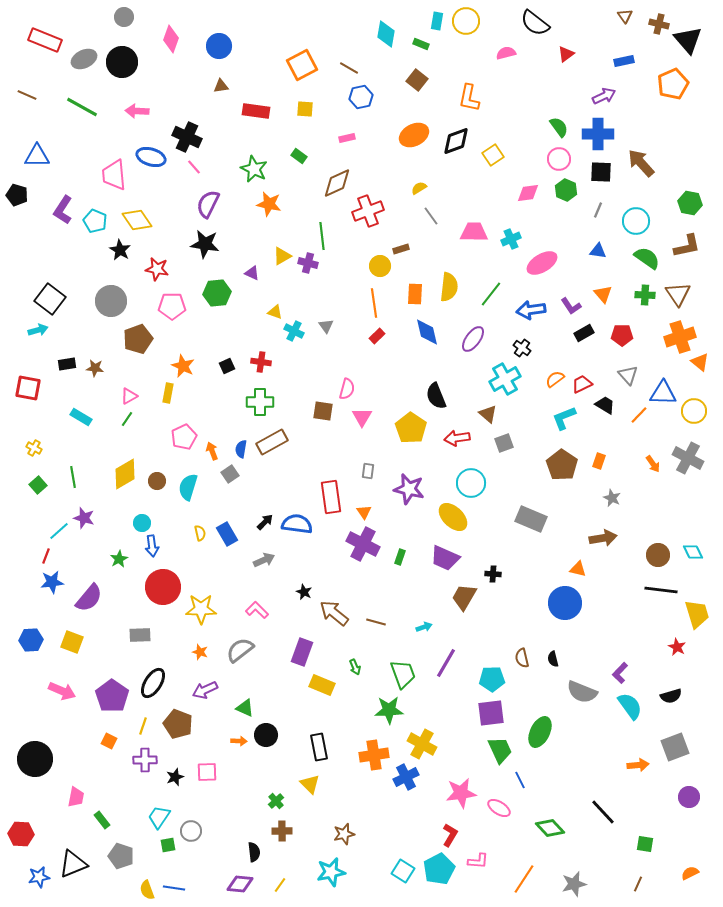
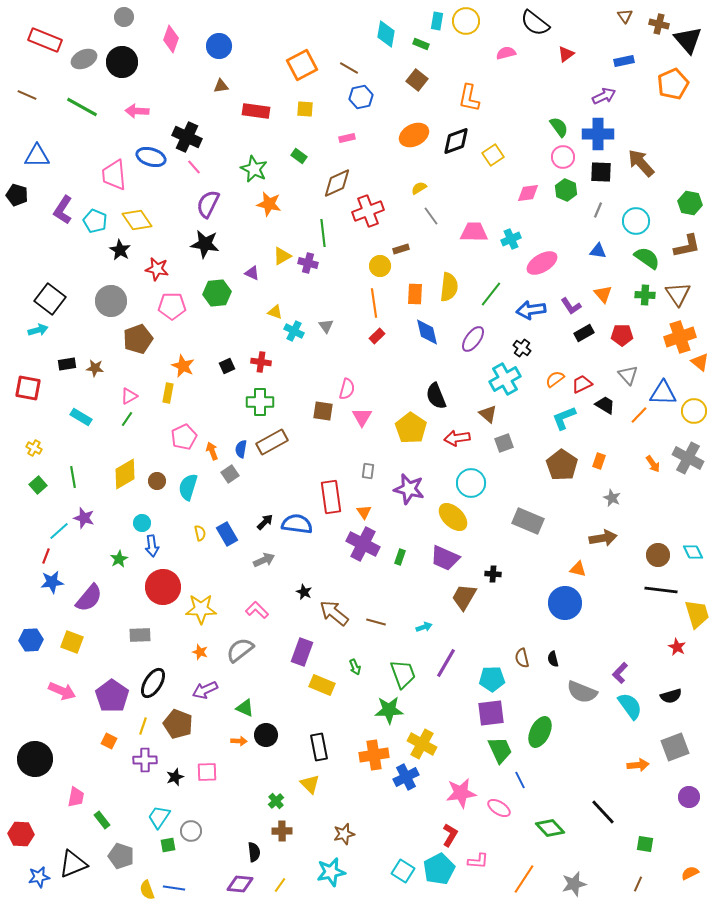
pink circle at (559, 159): moved 4 px right, 2 px up
green line at (322, 236): moved 1 px right, 3 px up
gray rectangle at (531, 519): moved 3 px left, 2 px down
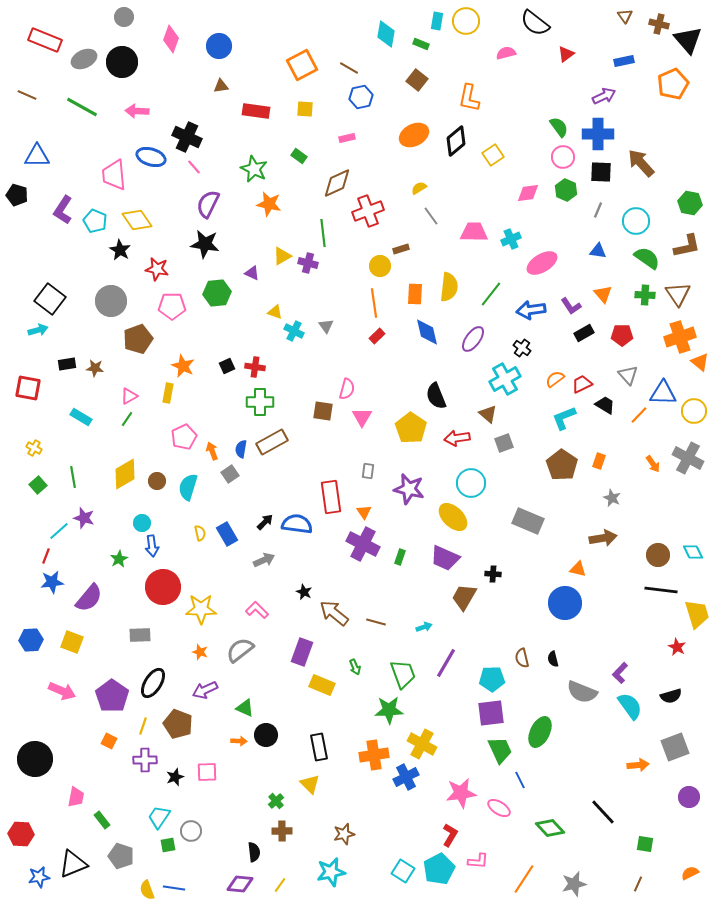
black diamond at (456, 141): rotated 20 degrees counterclockwise
red cross at (261, 362): moved 6 px left, 5 px down
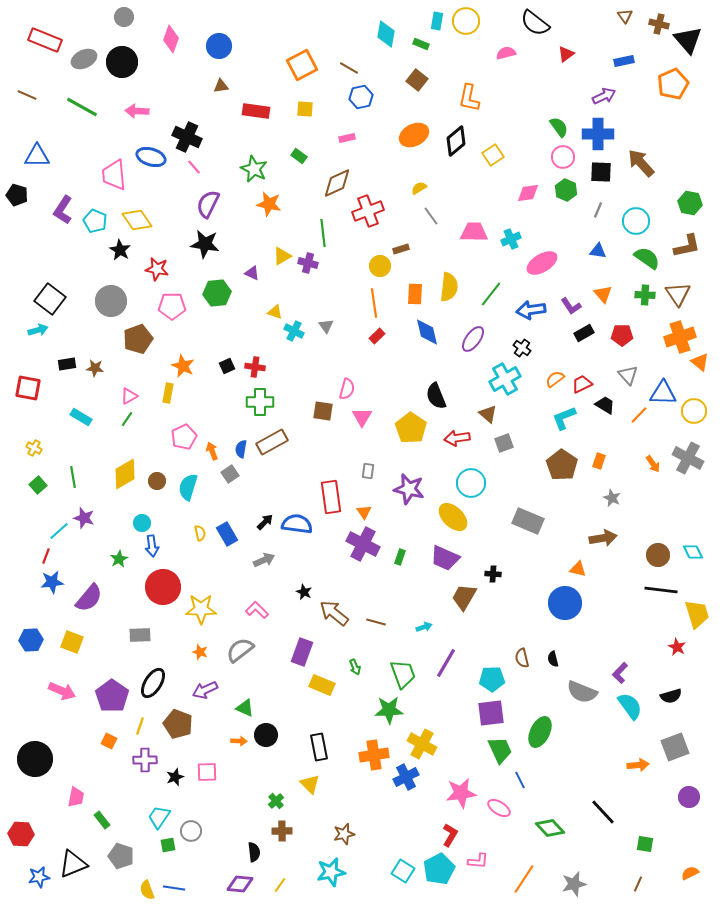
yellow line at (143, 726): moved 3 px left
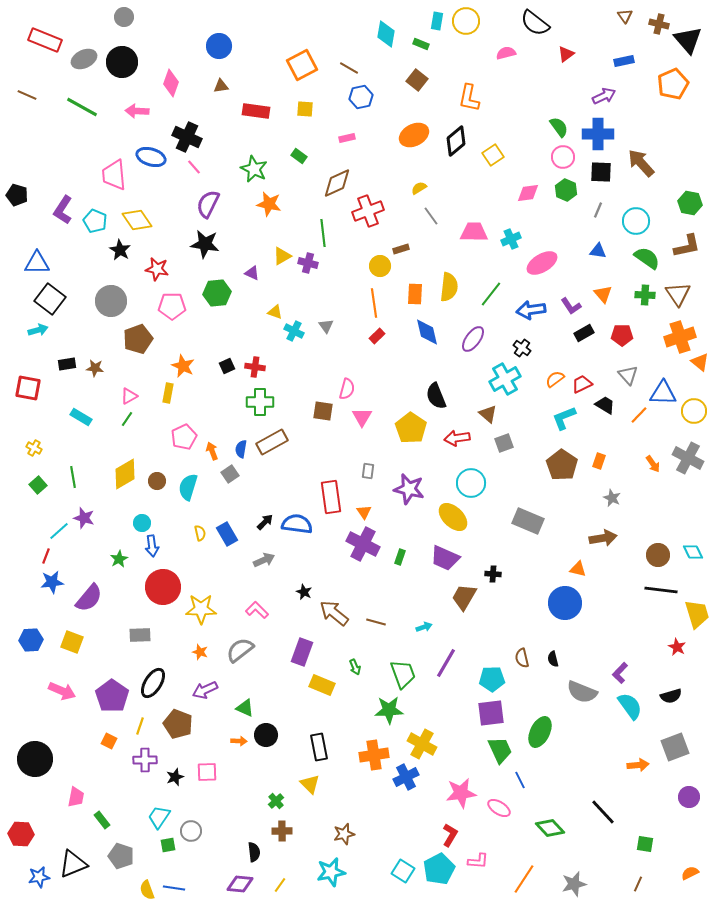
pink diamond at (171, 39): moved 44 px down
blue triangle at (37, 156): moved 107 px down
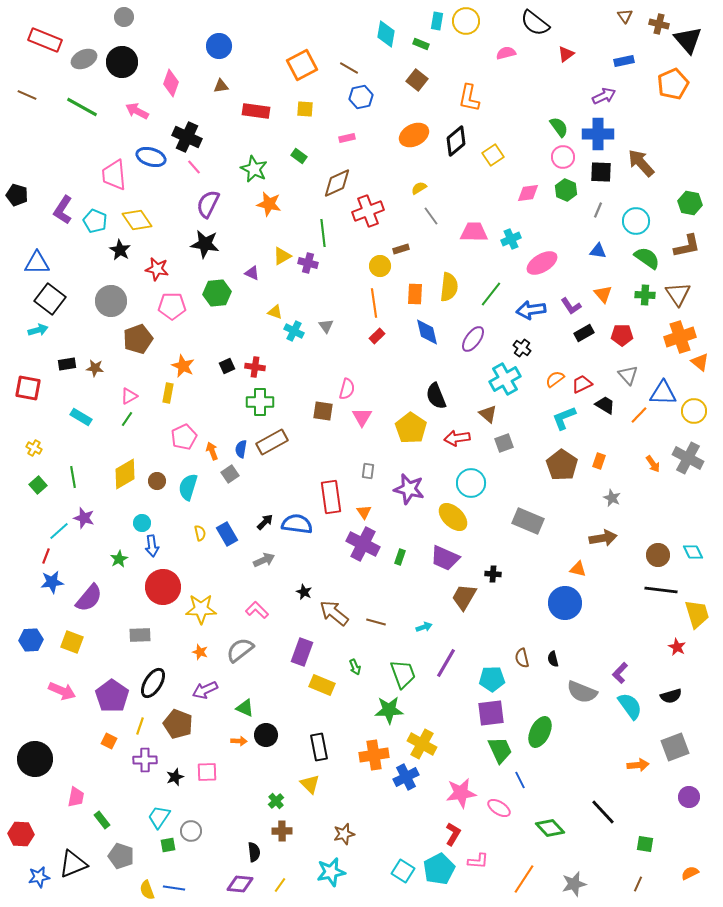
pink arrow at (137, 111): rotated 25 degrees clockwise
red L-shape at (450, 835): moved 3 px right, 1 px up
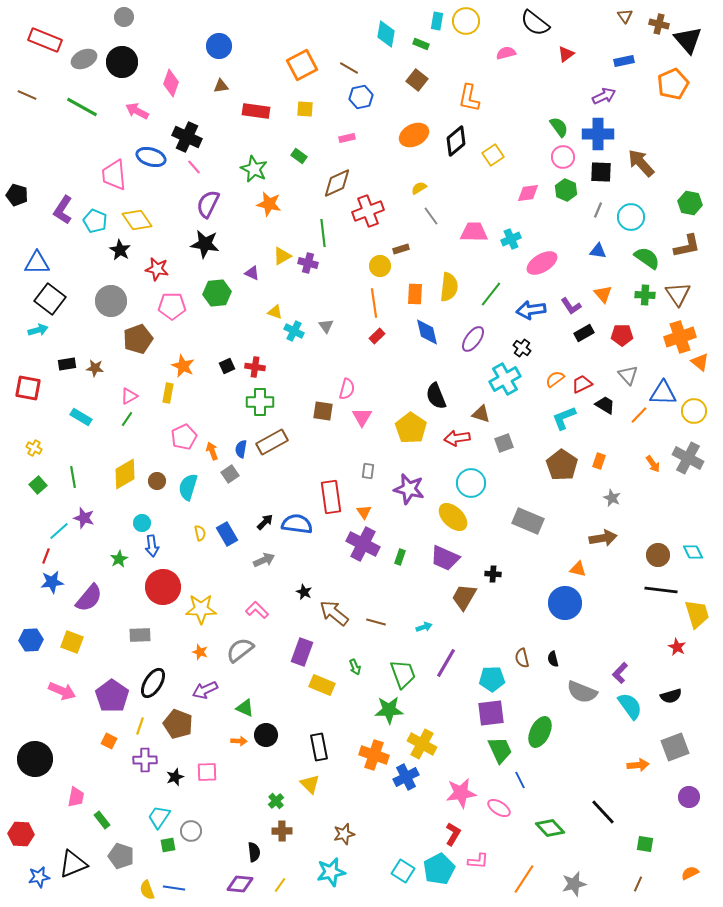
cyan circle at (636, 221): moved 5 px left, 4 px up
brown triangle at (488, 414): moved 7 px left; rotated 24 degrees counterclockwise
orange cross at (374, 755): rotated 28 degrees clockwise
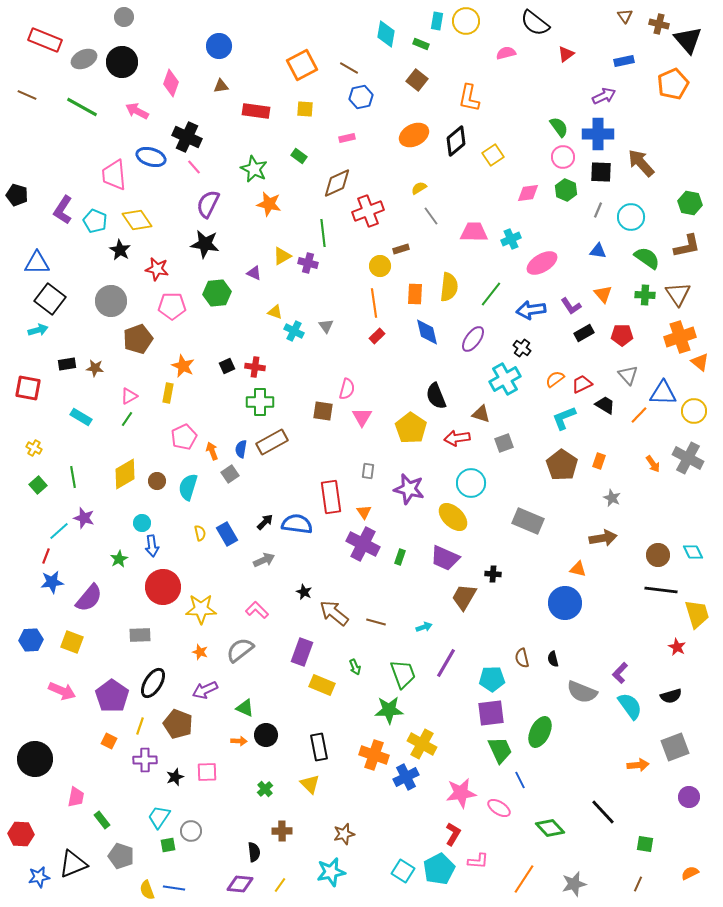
purple triangle at (252, 273): moved 2 px right
green cross at (276, 801): moved 11 px left, 12 px up
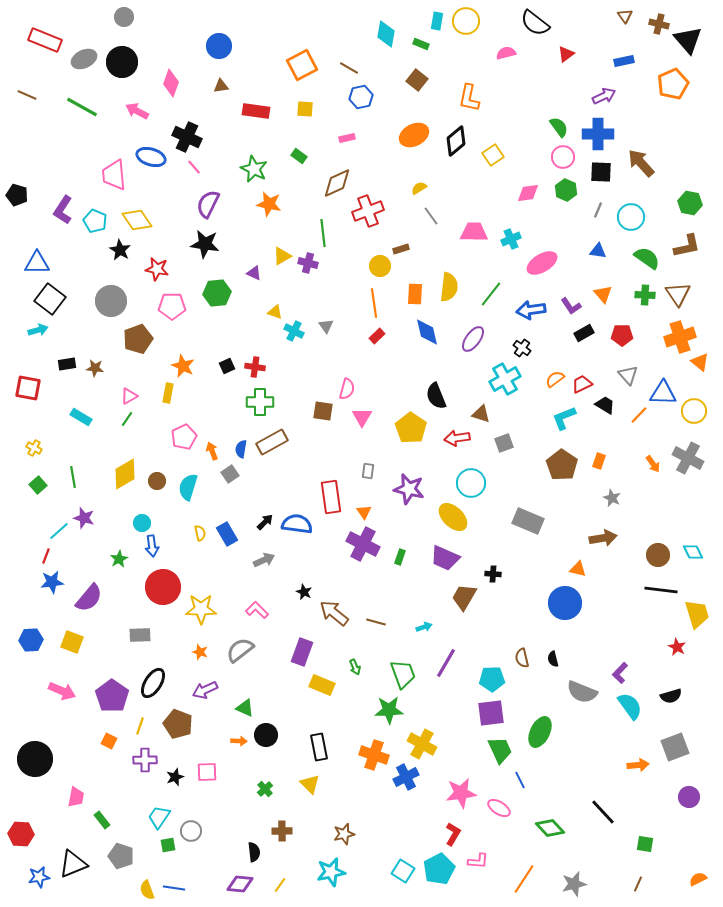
orange semicircle at (690, 873): moved 8 px right, 6 px down
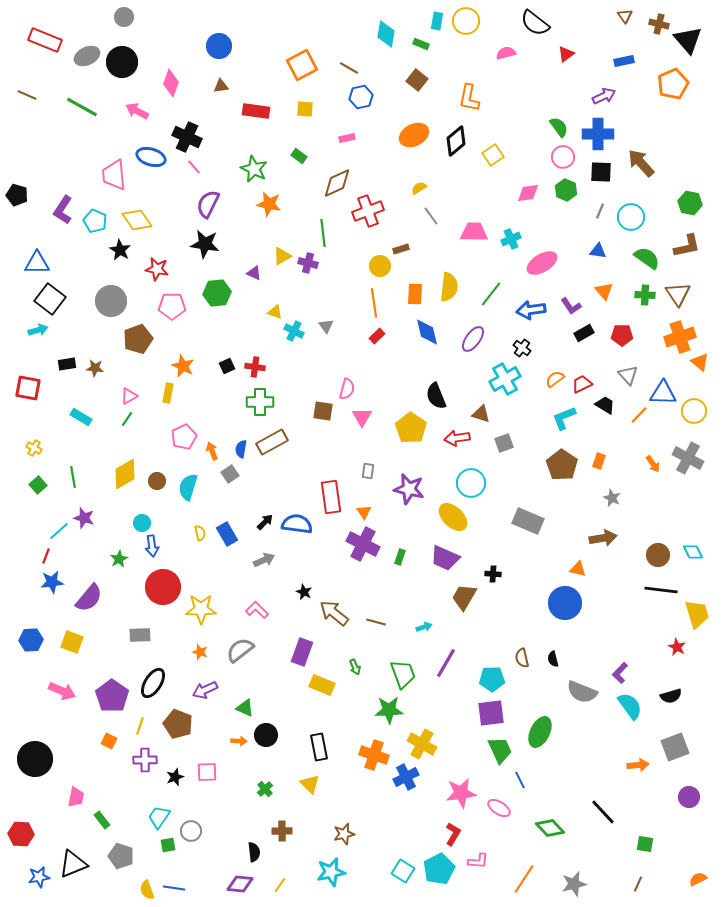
gray ellipse at (84, 59): moved 3 px right, 3 px up
gray line at (598, 210): moved 2 px right, 1 px down
orange triangle at (603, 294): moved 1 px right, 3 px up
